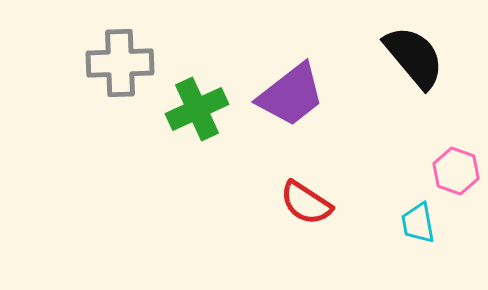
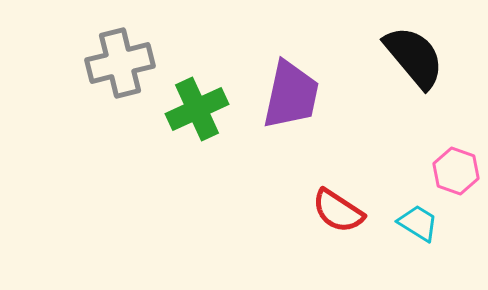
gray cross: rotated 12 degrees counterclockwise
purple trapezoid: rotated 40 degrees counterclockwise
red semicircle: moved 32 px right, 8 px down
cyan trapezoid: rotated 132 degrees clockwise
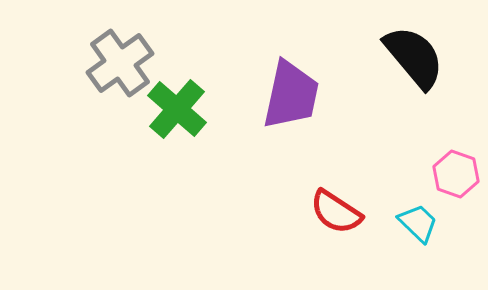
gray cross: rotated 22 degrees counterclockwise
green cross: moved 20 px left; rotated 24 degrees counterclockwise
pink hexagon: moved 3 px down
red semicircle: moved 2 px left, 1 px down
cyan trapezoid: rotated 12 degrees clockwise
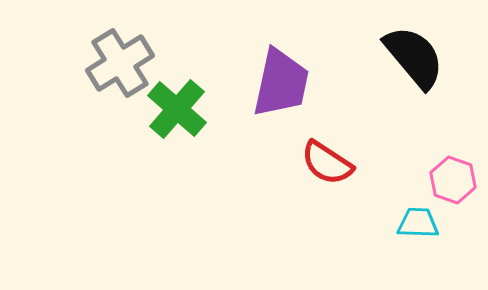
gray cross: rotated 4 degrees clockwise
purple trapezoid: moved 10 px left, 12 px up
pink hexagon: moved 3 px left, 6 px down
red semicircle: moved 9 px left, 49 px up
cyan trapezoid: rotated 42 degrees counterclockwise
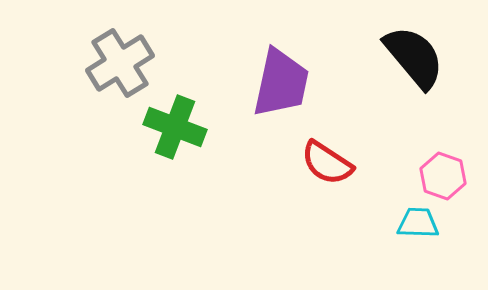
green cross: moved 2 px left, 18 px down; rotated 20 degrees counterclockwise
pink hexagon: moved 10 px left, 4 px up
